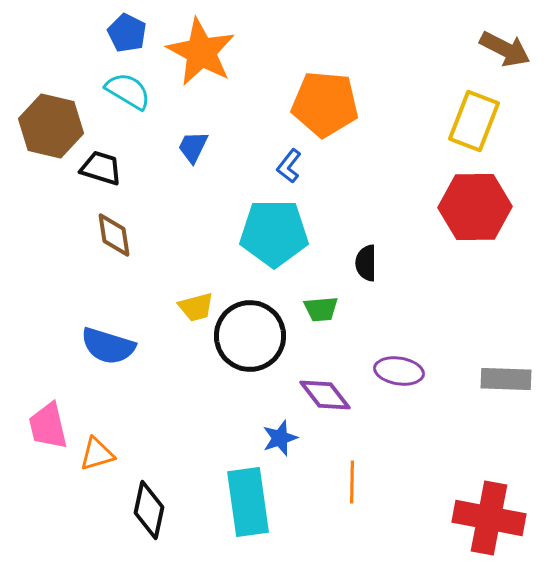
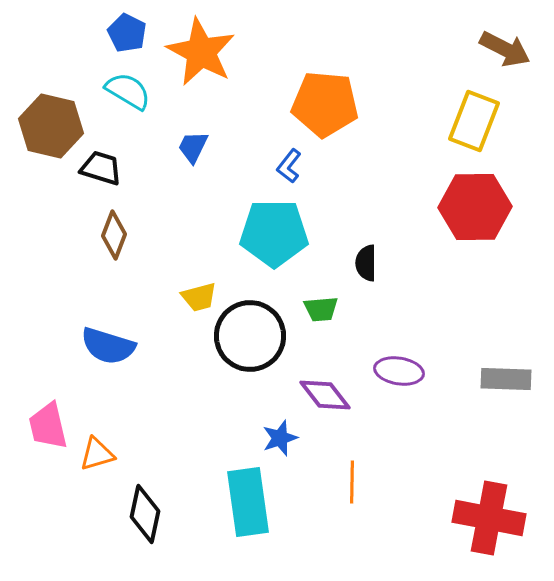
brown diamond: rotated 30 degrees clockwise
yellow trapezoid: moved 3 px right, 10 px up
black diamond: moved 4 px left, 4 px down
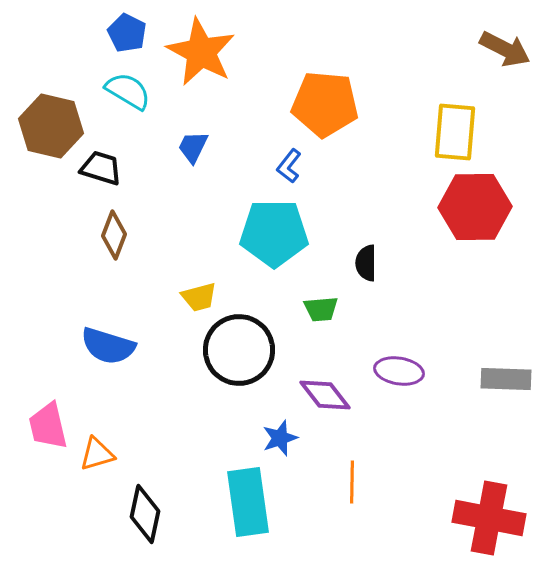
yellow rectangle: moved 19 px left, 11 px down; rotated 16 degrees counterclockwise
black circle: moved 11 px left, 14 px down
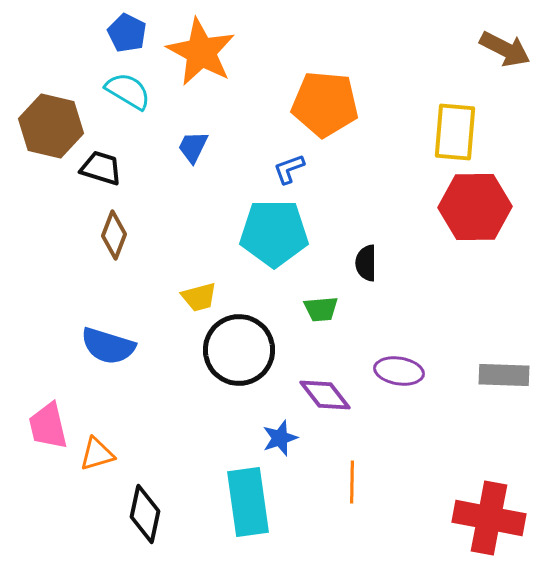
blue L-shape: moved 3 px down; rotated 32 degrees clockwise
gray rectangle: moved 2 px left, 4 px up
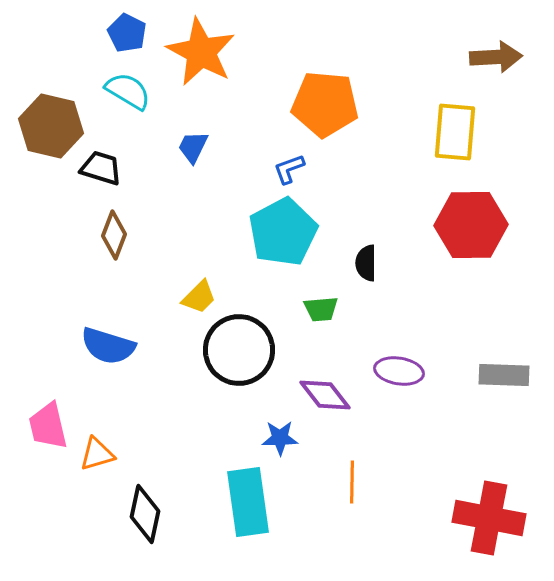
brown arrow: moved 9 px left, 8 px down; rotated 30 degrees counterclockwise
red hexagon: moved 4 px left, 18 px down
cyan pentagon: moved 9 px right, 1 px up; rotated 28 degrees counterclockwise
yellow trapezoid: rotated 30 degrees counterclockwise
blue star: rotated 18 degrees clockwise
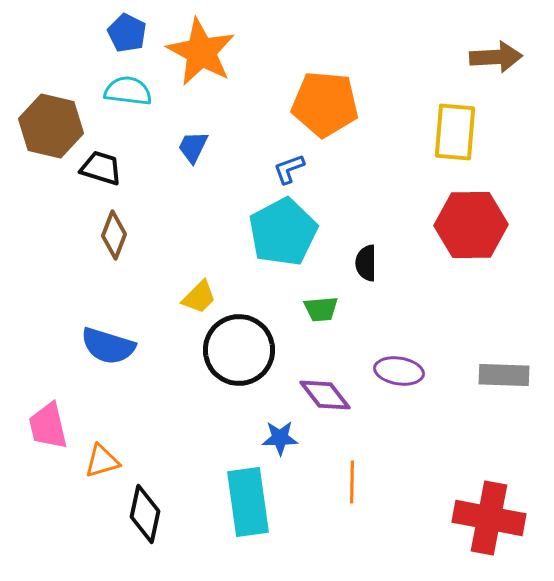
cyan semicircle: rotated 24 degrees counterclockwise
orange triangle: moved 5 px right, 7 px down
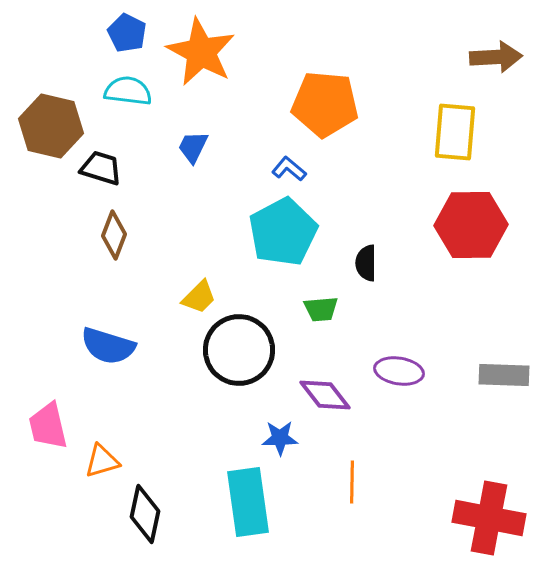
blue L-shape: rotated 60 degrees clockwise
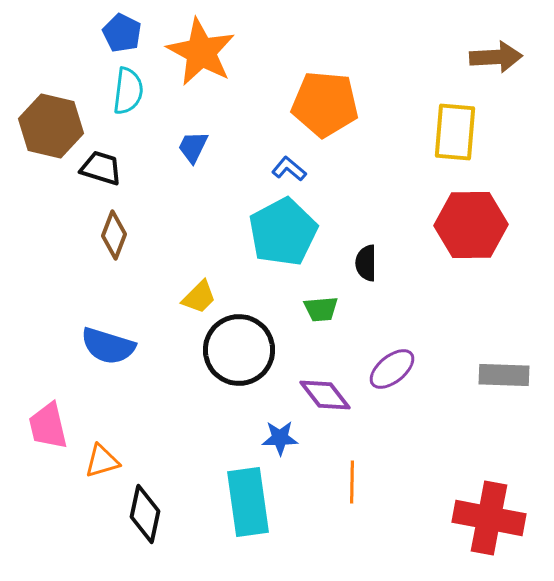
blue pentagon: moved 5 px left
cyan semicircle: rotated 90 degrees clockwise
purple ellipse: moved 7 px left, 2 px up; rotated 48 degrees counterclockwise
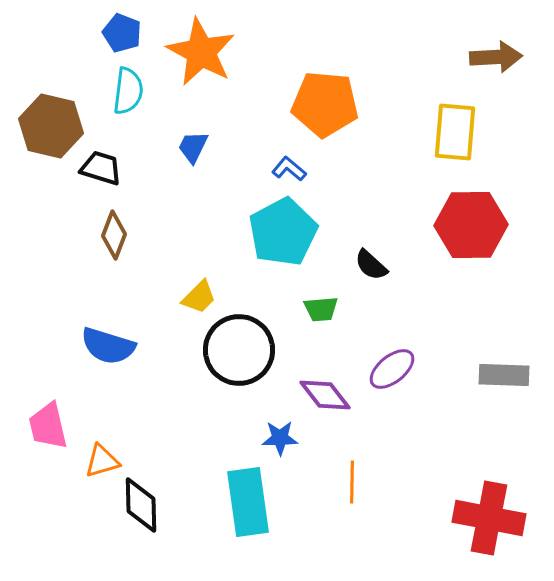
blue pentagon: rotated 6 degrees counterclockwise
black semicircle: moved 5 px right, 2 px down; rotated 48 degrees counterclockwise
black diamond: moved 4 px left, 9 px up; rotated 14 degrees counterclockwise
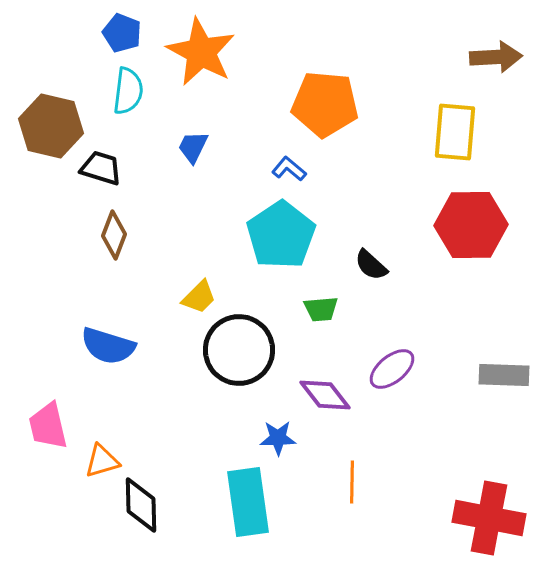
cyan pentagon: moved 2 px left, 3 px down; rotated 6 degrees counterclockwise
blue star: moved 2 px left
